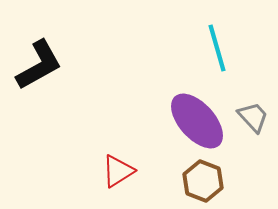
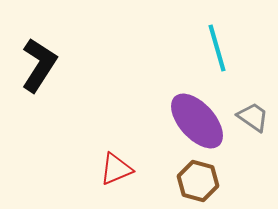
black L-shape: rotated 28 degrees counterclockwise
gray trapezoid: rotated 12 degrees counterclockwise
red triangle: moved 2 px left, 2 px up; rotated 9 degrees clockwise
brown hexagon: moved 5 px left; rotated 6 degrees counterclockwise
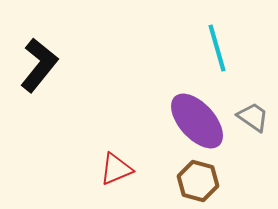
black L-shape: rotated 6 degrees clockwise
